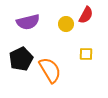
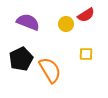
red semicircle: rotated 30 degrees clockwise
purple semicircle: rotated 145 degrees counterclockwise
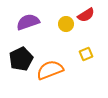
purple semicircle: rotated 40 degrees counterclockwise
yellow square: rotated 24 degrees counterclockwise
orange semicircle: rotated 80 degrees counterclockwise
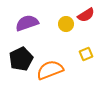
purple semicircle: moved 1 px left, 1 px down
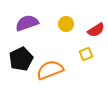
red semicircle: moved 10 px right, 15 px down
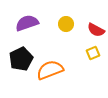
red semicircle: rotated 60 degrees clockwise
yellow square: moved 7 px right, 1 px up
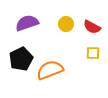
red semicircle: moved 4 px left, 3 px up
yellow square: rotated 24 degrees clockwise
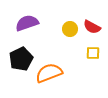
yellow circle: moved 4 px right, 5 px down
orange semicircle: moved 1 px left, 3 px down
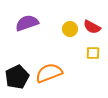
black pentagon: moved 4 px left, 18 px down
